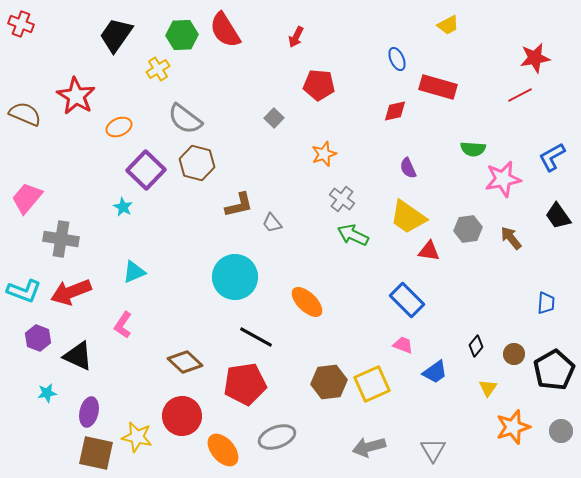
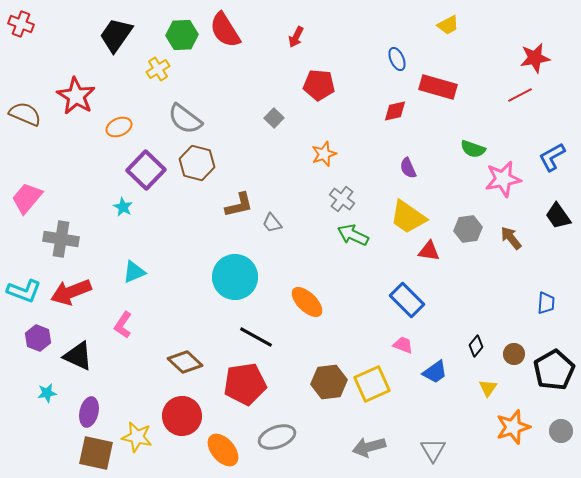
green semicircle at (473, 149): rotated 15 degrees clockwise
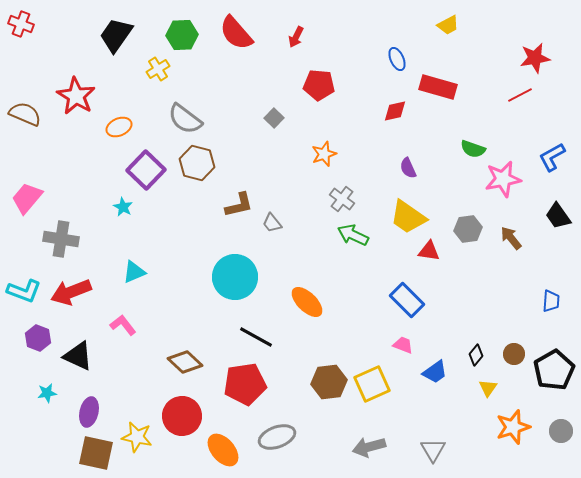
red semicircle at (225, 30): moved 11 px right, 3 px down; rotated 9 degrees counterclockwise
blue trapezoid at (546, 303): moved 5 px right, 2 px up
pink L-shape at (123, 325): rotated 108 degrees clockwise
black diamond at (476, 346): moved 9 px down
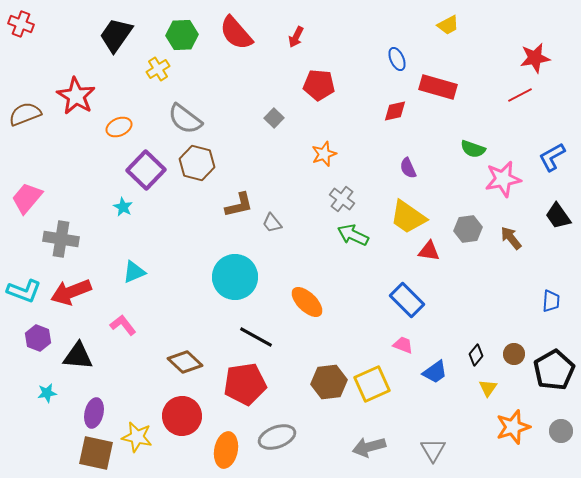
brown semicircle at (25, 114): rotated 44 degrees counterclockwise
black triangle at (78, 356): rotated 20 degrees counterclockwise
purple ellipse at (89, 412): moved 5 px right, 1 px down
orange ellipse at (223, 450): moved 3 px right; rotated 52 degrees clockwise
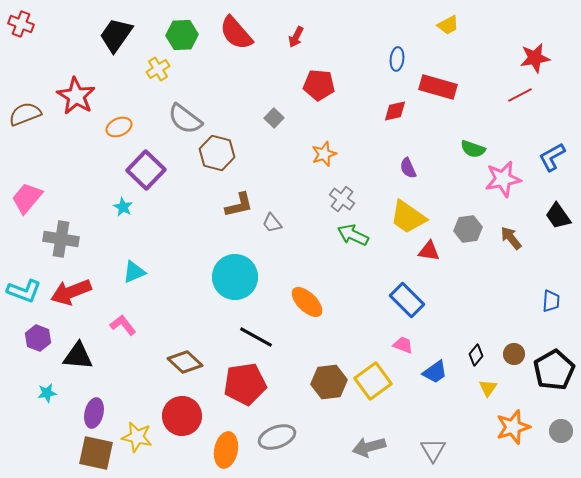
blue ellipse at (397, 59): rotated 30 degrees clockwise
brown hexagon at (197, 163): moved 20 px right, 10 px up
yellow square at (372, 384): moved 1 px right, 3 px up; rotated 12 degrees counterclockwise
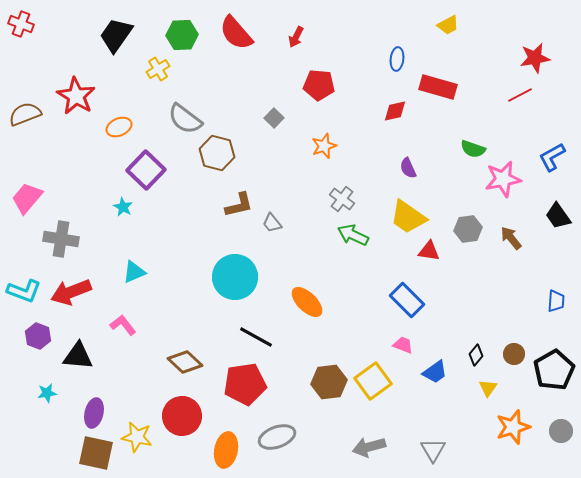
orange star at (324, 154): moved 8 px up
blue trapezoid at (551, 301): moved 5 px right
purple hexagon at (38, 338): moved 2 px up
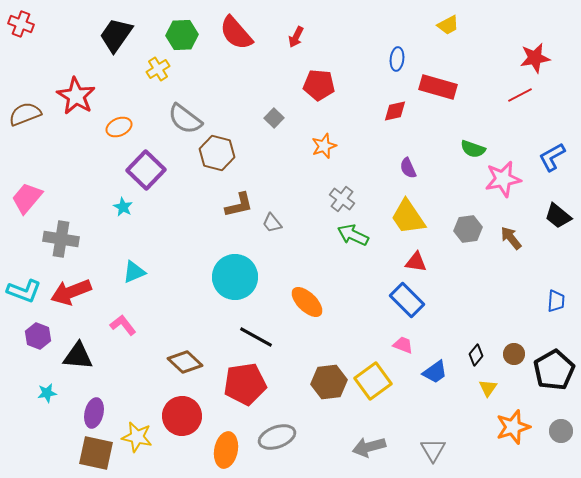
black trapezoid at (558, 216): rotated 16 degrees counterclockwise
yellow trapezoid at (408, 217): rotated 21 degrees clockwise
red triangle at (429, 251): moved 13 px left, 11 px down
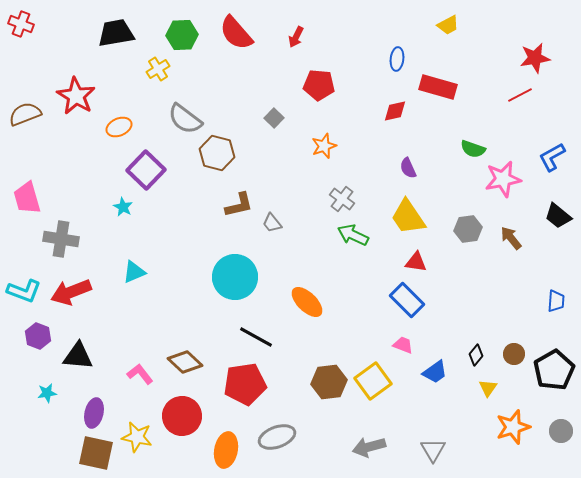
black trapezoid at (116, 35): moved 2 px up; rotated 45 degrees clockwise
pink trapezoid at (27, 198): rotated 56 degrees counterclockwise
pink L-shape at (123, 325): moved 17 px right, 49 px down
